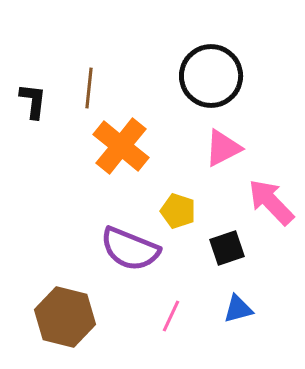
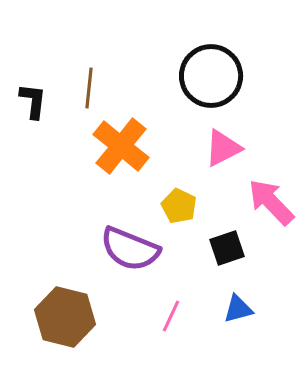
yellow pentagon: moved 1 px right, 5 px up; rotated 8 degrees clockwise
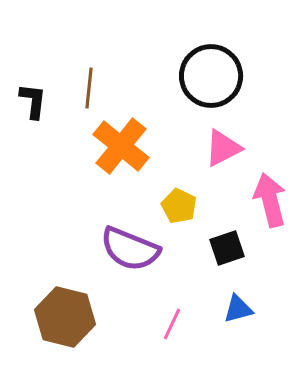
pink arrow: moved 1 px left, 2 px up; rotated 30 degrees clockwise
pink line: moved 1 px right, 8 px down
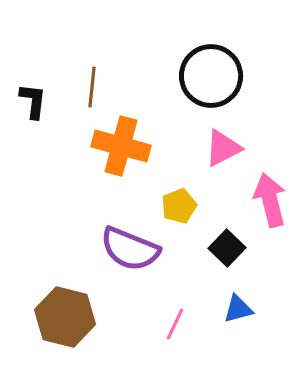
brown line: moved 3 px right, 1 px up
orange cross: rotated 24 degrees counterclockwise
yellow pentagon: rotated 24 degrees clockwise
black square: rotated 27 degrees counterclockwise
pink line: moved 3 px right
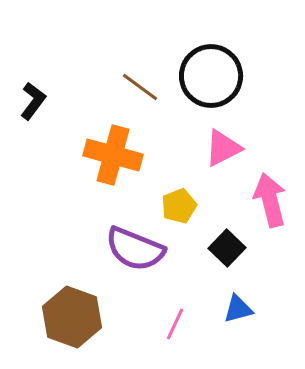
brown line: moved 48 px right; rotated 60 degrees counterclockwise
black L-shape: rotated 30 degrees clockwise
orange cross: moved 8 px left, 9 px down
purple semicircle: moved 5 px right
brown hexagon: moved 7 px right; rotated 6 degrees clockwise
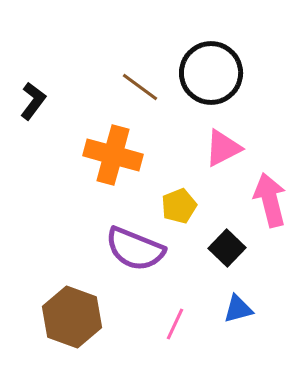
black circle: moved 3 px up
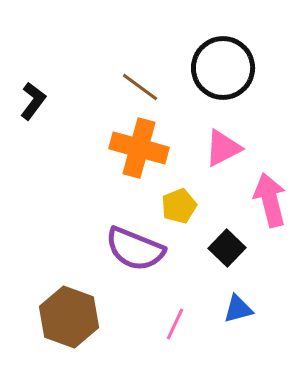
black circle: moved 12 px right, 5 px up
orange cross: moved 26 px right, 7 px up
brown hexagon: moved 3 px left
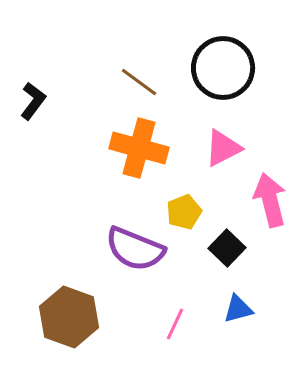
brown line: moved 1 px left, 5 px up
yellow pentagon: moved 5 px right, 6 px down
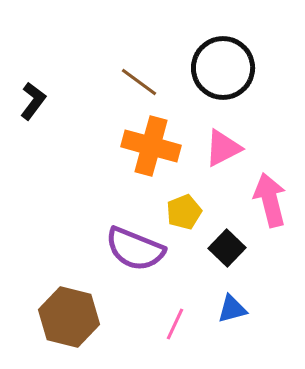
orange cross: moved 12 px right, 2 px up
blue triangle: moved 6 px left
brown hexagon: rotated 6 degrees counterclockwise
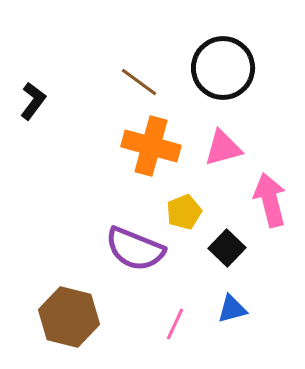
pink triangle: rotated 12 degrees clockwise
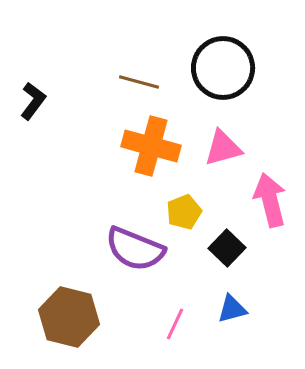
brown line: rotated 21 degrees counterclockwise
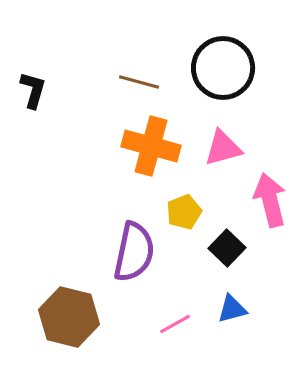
black L-shape: moved 11 px up; rotated 21 degrees counterclockwise
purple semicircle: moved 1 px left, 3 px down; rotated 100 degrees counterclockwise
pink line: rotated 36 degrees clockwise
